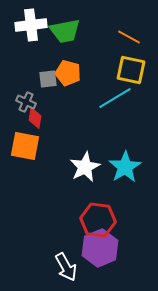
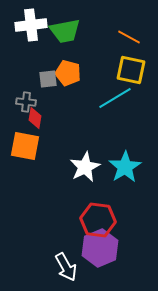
gray cross: rotated 18 degrees counterclockwise
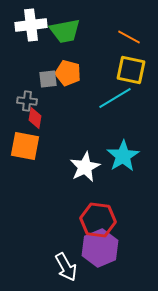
gray cross: moved 1 px right, 1 px up
cyan star: moved 2 px left, 11 px up
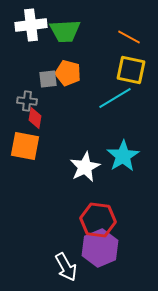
green trapezoid: rotated 8 degrees clockwise
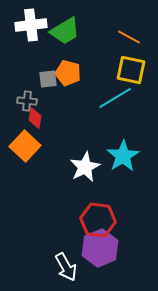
green trapezoid: rotated 28 degrees counterclockwise
orange square: rotated 32 degrees clockwise
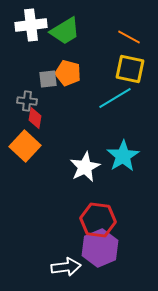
yellow square: moved 1 px left, 1 px up
white arrow: rotated 68 degrees counterclockwise
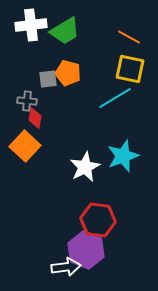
cyan star: rotated 12 degrees clockwise
purple hexagon: moved 14 px left, 2 px down; rotated 15 degrees counterclockwise
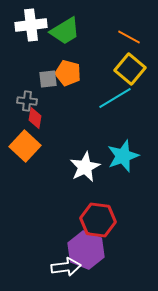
yellow square: rotated 28 degrees clockwise
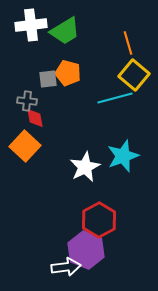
orange line: moved 1 px left, 6 px down; rotated 45 degrees clockwise
yellow square: moved 4 px right, 6 px down
cyan line: rotated 16 degrees clockwise
red diamond: rotated 20 degrees counterclockwise
red hexagon: moved 1 px right; rotated 24 degrees clockwise
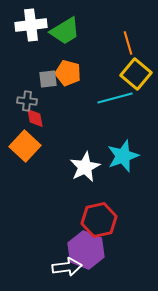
yellow square: moved 2 px right, 1 px up
red hexagon: rotated 16 degrees clockwise
white arrow: moved 1 px right
